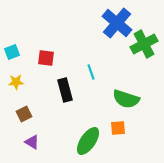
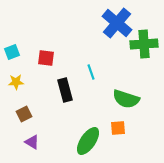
green cross: rotated 24 degrees clockwise
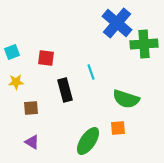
brown square: moved 7 px right, 6 px up; rotated 21 degrees clockwise
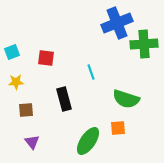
blue cross: rotated 28 degrees clockwise
black rectangle: moved 1 px left, 9 px down
brown square: moved 5 px left, 2 px down
purple triangle: rotated 21 degrees clockwise
